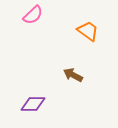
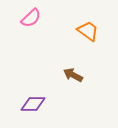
pink semicircle: moved 2 px left, 3 px down
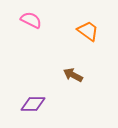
pink semicircle: moved 2 px down; rotated 110 degrees counterclockwise
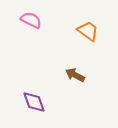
brown arrow: moved 2 px right
purple diamond: moved 1 px right, 2 px up; rotated 70 degrees clockwise
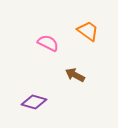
pink semicircle: moved 17 px right, 23 px down
purple diamond: rotated 55 degrees counterclockwise
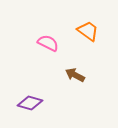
purple diamond: moved 4 px left, 1 px down
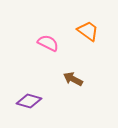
brown arrow: moved 2 px left, 4 px down
purple diamond: moved 1 px left, 2 px up
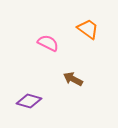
orange trapezoid: moved 2 px up
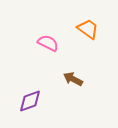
purple diamond: moved 1 px right; rotated 35 degrees counterclockwise
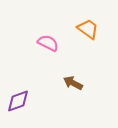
brown arrow: moved 4 px down
purple diamond: moved 12 px left
